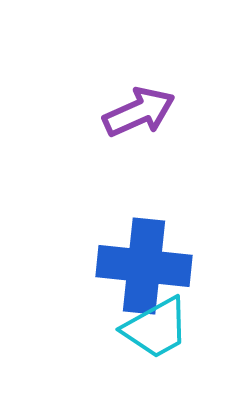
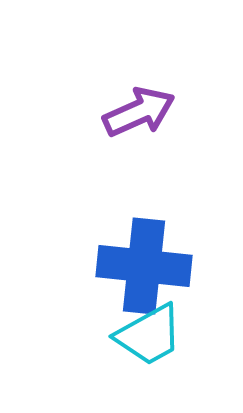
cyan trapezoid: moved 7 px left, 7 px down
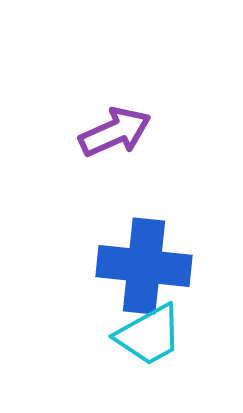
purple arrow: moved 24 px left, 20 px down
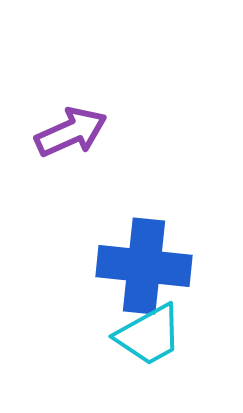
purple arrow: moved 44 px left
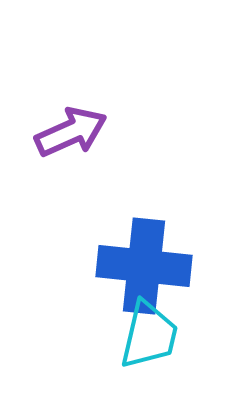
cyan trapezoid: rotated 48 degrees counterclockwise
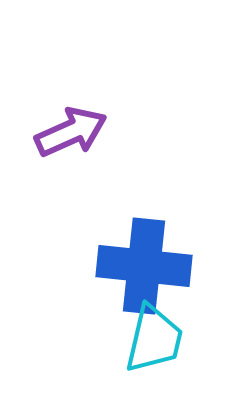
cyan trapezoid: moved 5 px right, 4 px down
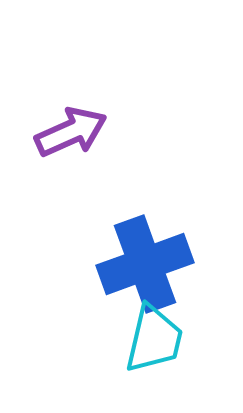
blue cross: moved 1 px right, 2 px up; rotated 26 degrees counterclockwise
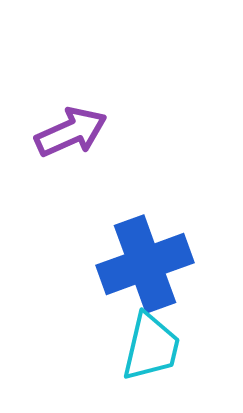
cyan trapezoid: moved 3 px left, 8 px down
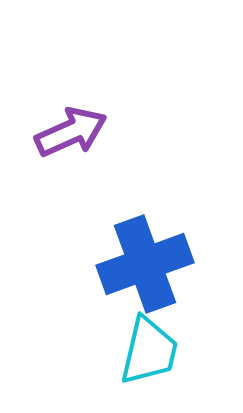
cyan trapezoid: moved 2 px left, 4 px down
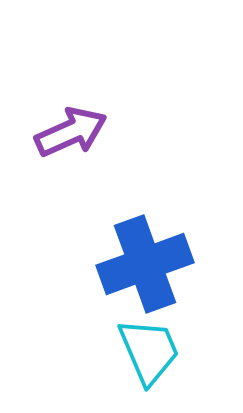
cyan trapezoid: rotated 36 degrees counterclockwise
